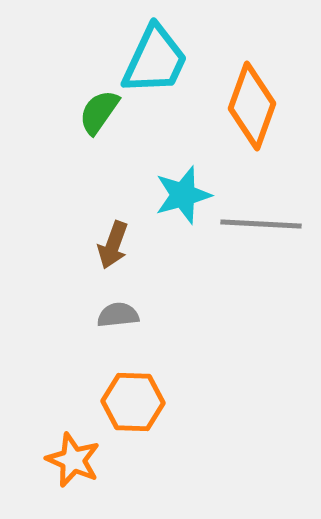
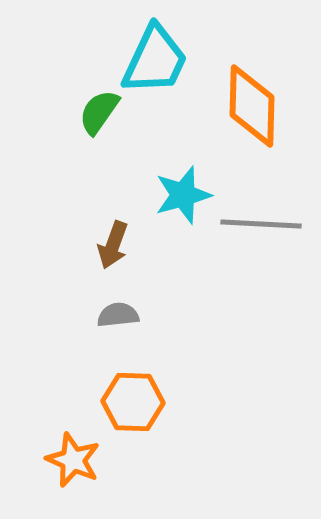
orange diamond: rotated 18 degrees counterclockwise
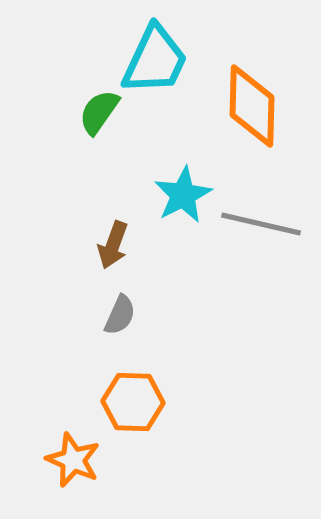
cyan star: rotated 12 degrees counterclockwise
gray line: rotated 10 degrees clockwise
gray semicircle: moved 2 px right; rotated 120 degrees clockwise
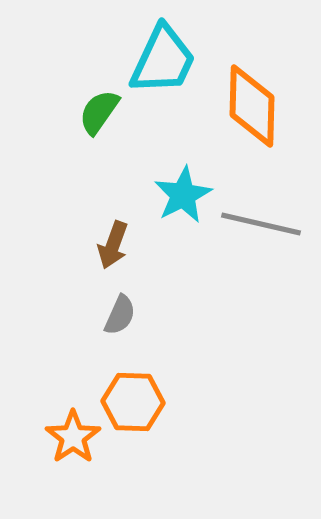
cyan trapezoid: moved 8 px right
orange star: moved 23 px up; rotated 14 degrees clockwise
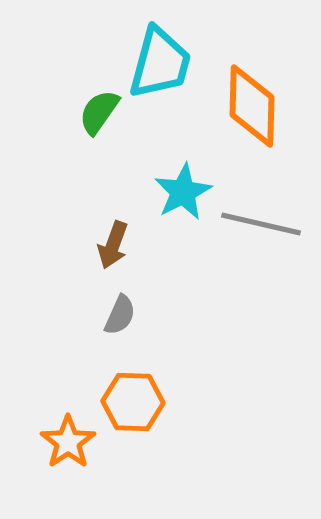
cyan trapezoid: moved 3 px left, 3 px down; rotated 10 degrees counterclockwise
cyan star: moved 3 px up
orange star: moved 5 px left, 5 px down
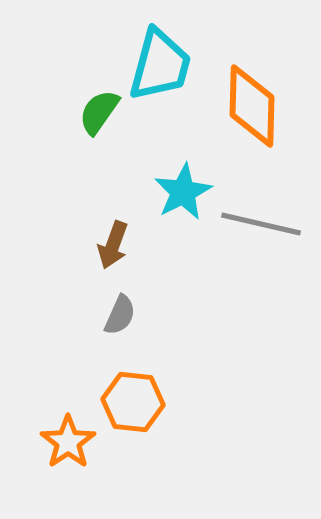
cyan trapezoid: moved 2 px down
orange hexagon: rotated 4 degrees clockwise
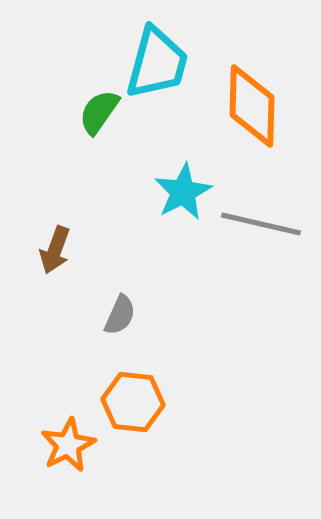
cyan trapezoid: moved 3 px left, 2 px up
brown arrow: moved 58 px left, 5 px down
orange star: moved 3 px down; rotated 8 degrees clockwise
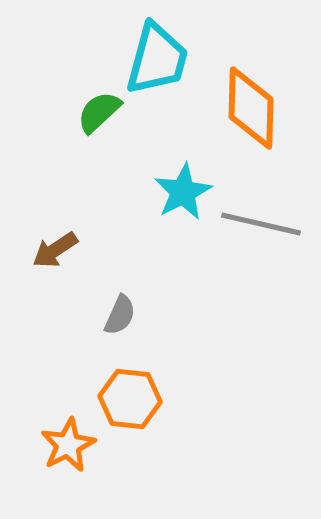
cyan trapezoid: moved 4 px up
orange diamond: moved 1 px left, 2 px down
green semicircle: rotated 12 degrees clockwise
brown arrow: rotated 36 degrees clockwise
orange hexagon: moved 3 px left, 3 px up
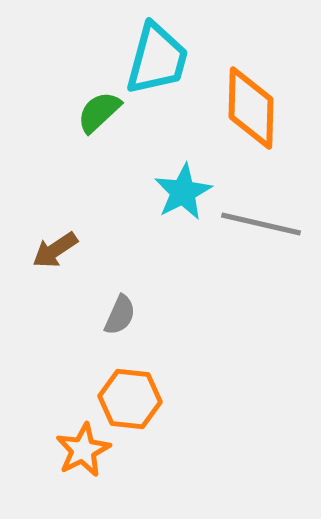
orange star: moved 15 px right, 5 px down
